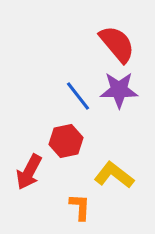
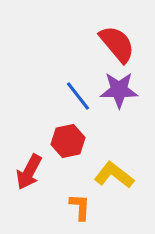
red hexagon: moved 2 px right
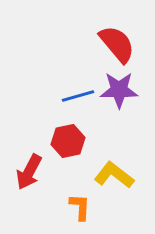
blue line: rotated 68 degrees counterclockwise
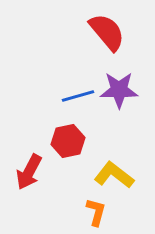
red semicircle: moved 10 px left, 12 px up
orange L-shape: moved 16 px right, 5 px down; rotated 12 degrees clockwise
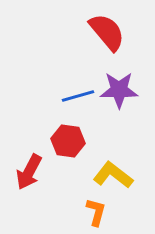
red hexagon: rotated 20 degrees clockwise
yellow L-shape: moved 1 px left
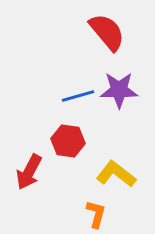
yellow L-shape: moved 3 px right, 1 px up
orange L-shape: moved 2 px down
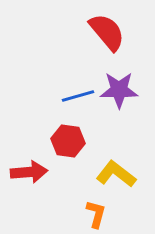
red arrow: rotated 123 degrees counterclockwise
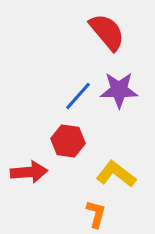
blue line: rotated 32 degrees counterclockwise
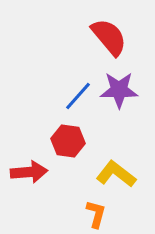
red semicircle: moved 2 px right, 5 px down
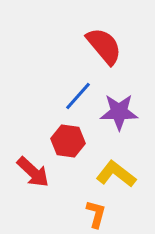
red semicircle: moved 5 px left, 9 px down
purple star: moved 22 px down
red arrow: moved 4 px right; rotated 48 degrees clockwise
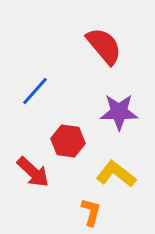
blue line: moved 43 px left, 5 px up
orange L-shape: moved 5 px left, 2 px up
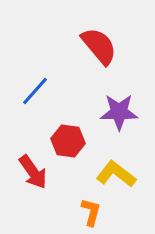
red semicircle: moved 5 px left
red arrow: rotated 12 degrees clockwise
